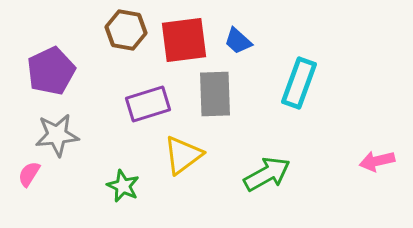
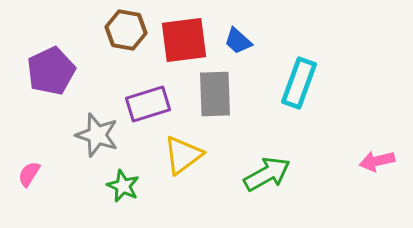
gray star: moved 40 px right; rotated 24 degrees clockwise
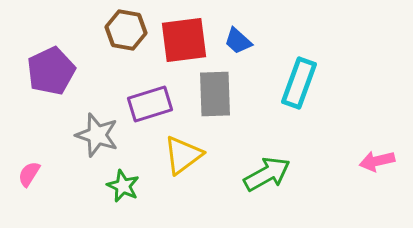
purple rectangle: moved 2 px right
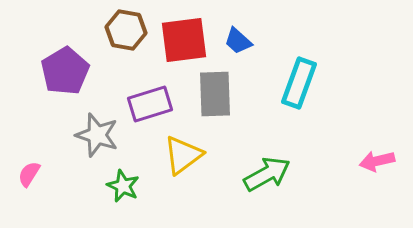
purple pentagon: moved 14 px right; rotated 6 degrees counterclockwise
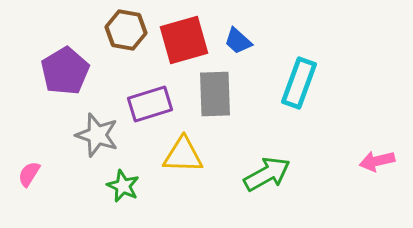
red square: rotated 9 degrees counterclockwise
yellow triangle: rotated 39 degrees clockwise
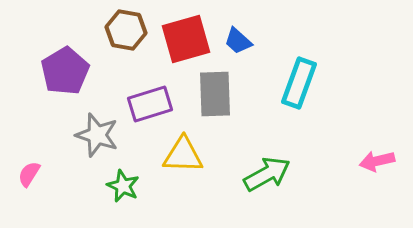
red square: moved 2 px right, 1 px up
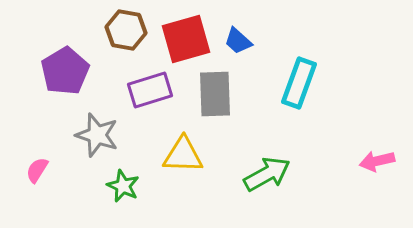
purple rectangle: moved 14 px up
pink semicircle: moved 8 px right, 4 px up
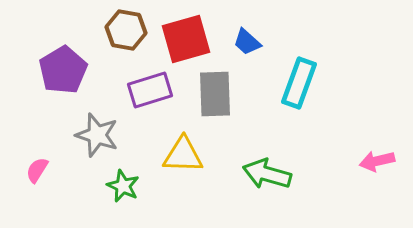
blue trapezoid: moved 9 px right, 1 px down
purple pentagon: moved 2 px left, 1 px up
green arrow: rotated 135 degrees counterclockwise
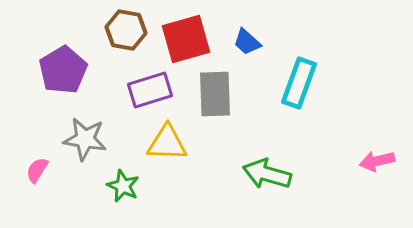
gray star: moved 12 px left, 4 px down; rotated 9 degrees counterclockwise
yellow triangle: moved 16 px left, 12 px up
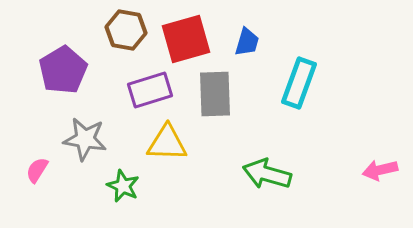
blue trapezoid: rotated 116 degrees counterclockwise
pink arrow: moved 3 px right, 9 px down
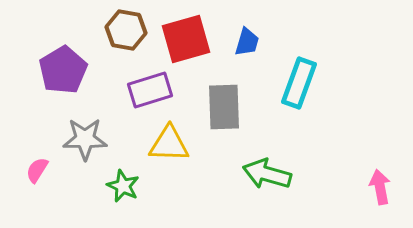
gray rectangle: moved 9 px right, 13 px down
gray star: rotated 9 degrees counterclockwise
yellow triangle: moved 2 px right, 1 px down
pink arrow: moved 17 px down; rotated 92 degrees clockwise
